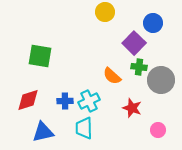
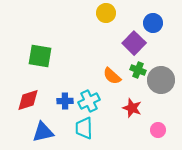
yellow circle: moved 1 px right, 1 px down
green cross: moved 1 px left, 3 px down; rotated 14 degrees clockwise
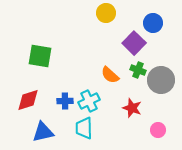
orange semicircle: moved 2 px left, 1 px up
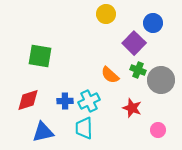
yellow circle: moved 1 px down
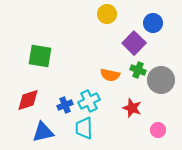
yellow circle: moved 1 px right
orange semicircle: rotated 30 degrees counterclockwise
blue cross: moved 4 px down; rotated 21 degrees counterclockwise
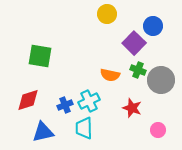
blue circle: moved 3 px down
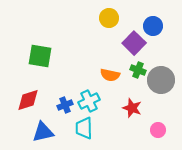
yellow circle: moved 2 px right, 4 px down
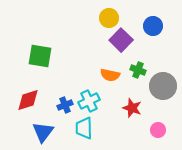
purple square: moved 13 px left, 3 px up
gray circle: moved 2 px right, 6 px down
blue triangle: rotated 40 degrees counterclockwise
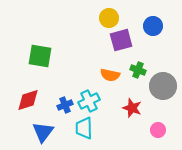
purple square: rotated 30 degrees clockwise
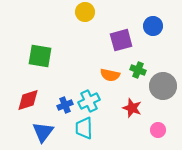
yellow circle: moved 24 px left, 6 px up
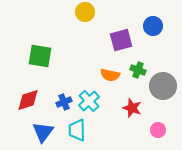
cyan cross: rotated 15 degrees counterclockwise
blue cross: moved 1 px left, 3 px up
cyan trapezoid: moved 7 px left, 2 px down
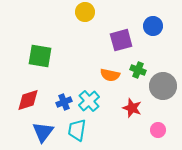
cyan trapezoid: rotated 10 degrees clockwise
